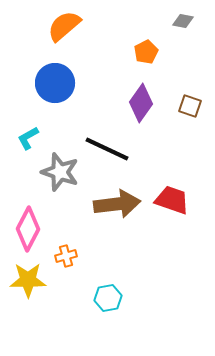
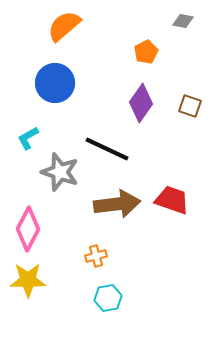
orange cross: moved 30 px right
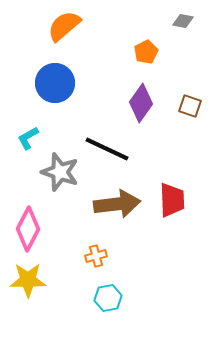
red trapezoid: rotated 69 degrees clockwise
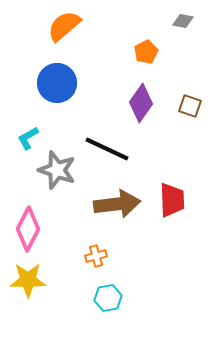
blue circle: moved 2 px right
gray star: moved 3 px left, 2 px up
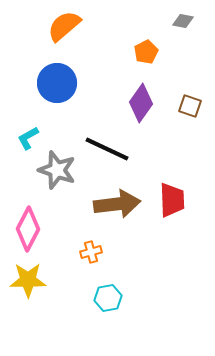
orange cross: moved 5 px left, 4 px up
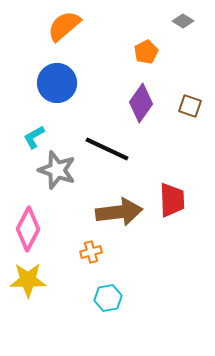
gray diamond: rotated 20 degrees clockwise
cyan L-shape: moved 6 px right, 1 px up
brown arrow: moved 2 px right, 8 px down
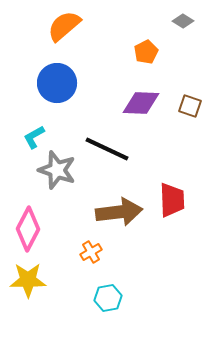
purple diamond: rotated 57 degrees clockwise
orange cross: rotated 15 degrees counterclockwise
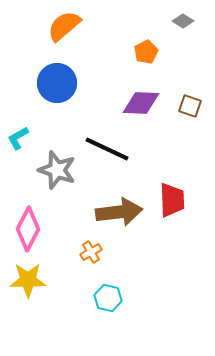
cyan L-shape: moved 16 px left, 1 px down
cyan hexagon: rotated 24 degrees clockwise
